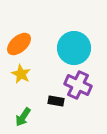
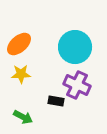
cyan circle: moved 1 px right, 1 px up
yellow star: rotated 30 degrees counterclockwise
purple cross: moved 1 px left
green arrow: rotated 96 degrees counterclockwise
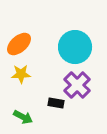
purple cross: rotated 20 degrees clockwise
black rectangle: moved 2 px down
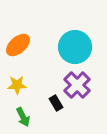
orange ellipse: moved 1 px left, 1 px down
yellow star: moved 4 px left, 11 px down
black rectangle: rotated 49 degrees clockwise
green arrow: rotated 36 degrees clockwise
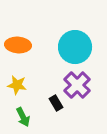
orange ellipse: rotated 45 degrees clockwise
yellow star: rotated 12 degrees clockwise
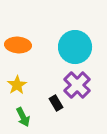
yellow star: rotated 30 degrees clockwise
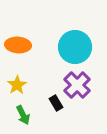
green arrow: moved 2 px up
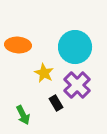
yellow star: moved 27 px right, 12 px up; rotated 12 degrees counterclockwise
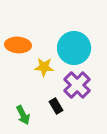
cyan circle: moved 1 px left, 1 px down
yellow star: moved 6 px up; rotated 24 degrees counterclockwise
black rectangle: moved 3 px down
